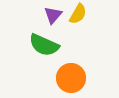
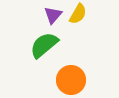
green semicircle: rotated 116 degrees clockwise
orange circle: moved 2 px down
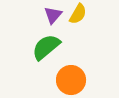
green semicircle: moved 2 px right, 2 px down
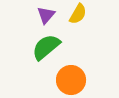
purple triangle: moved 7 px left
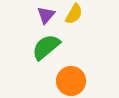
yellow semicircle: moved 4 px left
orange circle: moved 1 px down
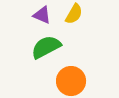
purple triangle: moved 4 px left; rotated 48 degrees counterclockwise
green semicircle: rotated 12 degrees clockwise
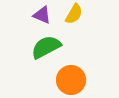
orange circle: moved 1 px up
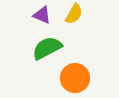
green semicircle: moved 1 px right, 1 px down
orange circle: moved 4 px right, 2 px up
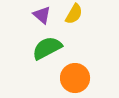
purple triangle: rotated 18 degrees clockwise
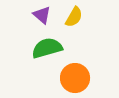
yellow semicircle: moved 3 px down
green semicircle: rotated 12 degrees clockwise
